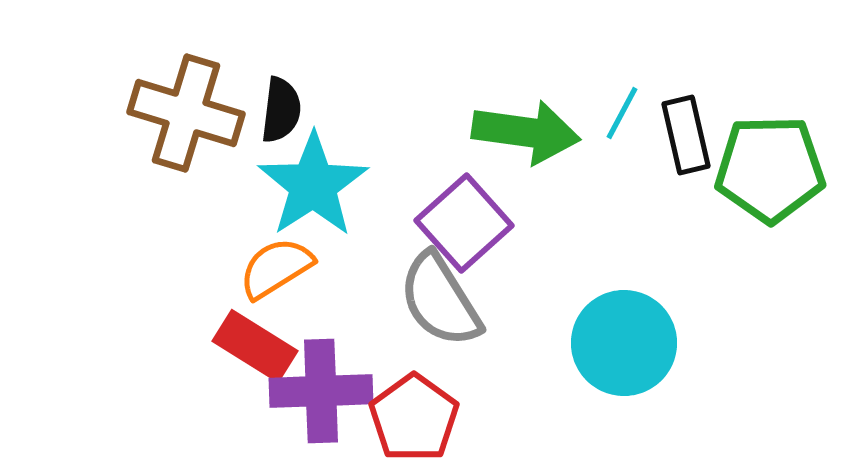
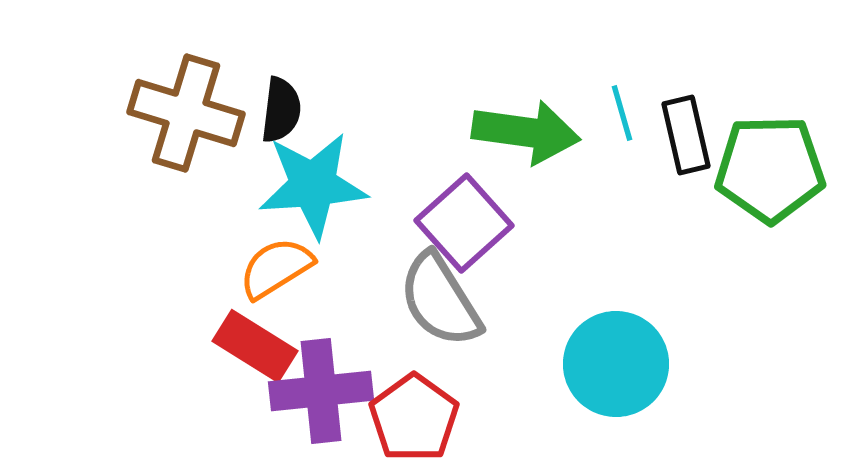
cyan line: rotated 44 degrees counterclockwise
cyan star: rotated 29 degrees clockwise
cyan circle: moved 8 px left, 21 px down
purple cross: rotated 4 degrees counterclockwise
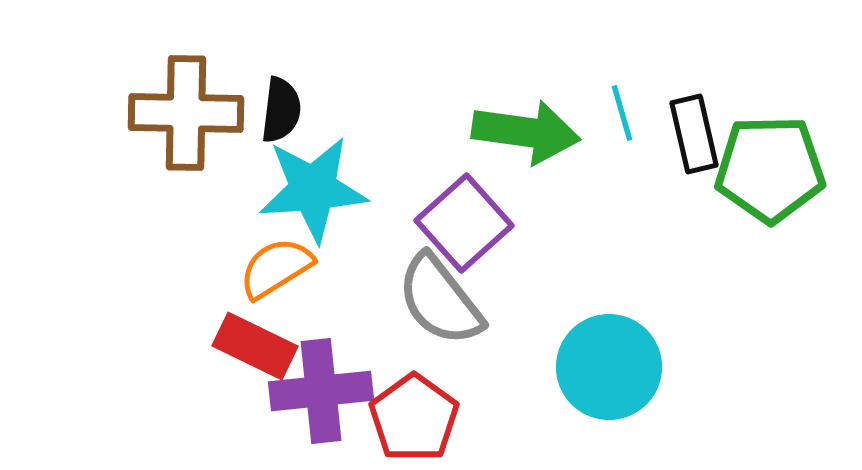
brown cross: rotated 16 degrees counterclockwise
black rectangle: moved 8 px right, 1 px up
cyan star: moved 4 px down
gray semicircle: rotated 6 degrees counterclockwise
red rectangle: rotated 6 degrees counterclockwise
cyan circle: moved 7 px left, 3 px down
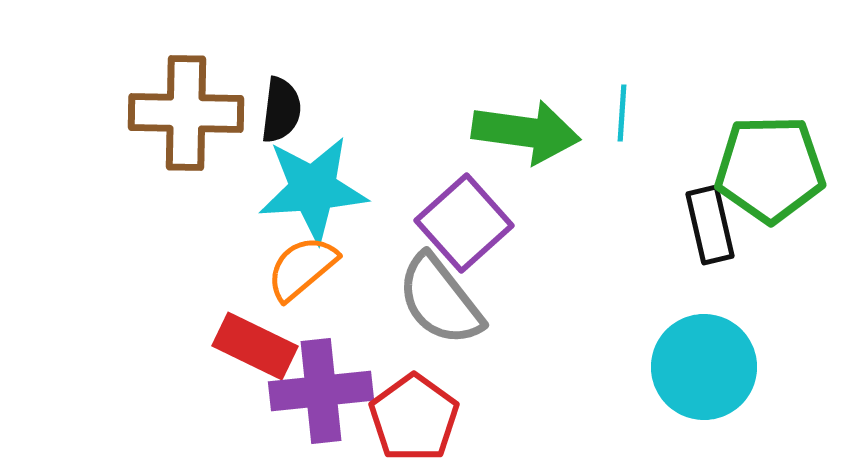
cyan line: rotated 20 degrees clockwise
black rectangle: moved 16 px right, 91 px down
orange semicircle: moved 26 px right; rotated 8 degrees counterclockwise
cyan circle: moved 95 px right
